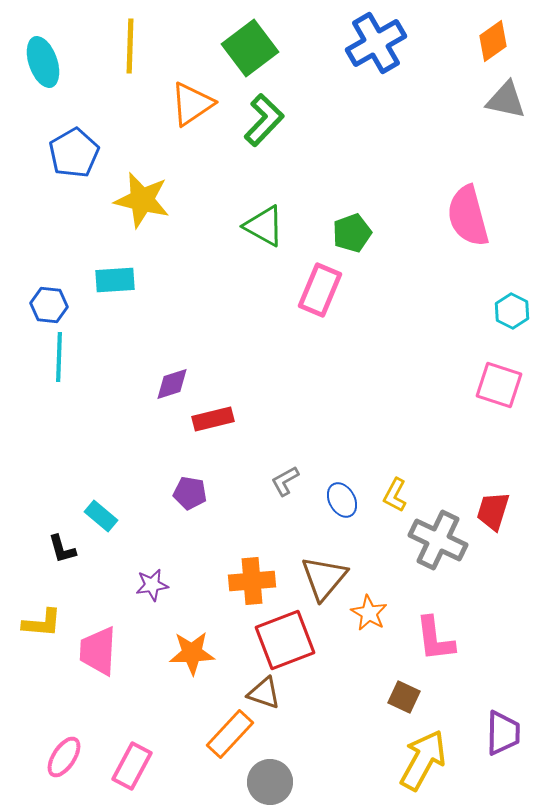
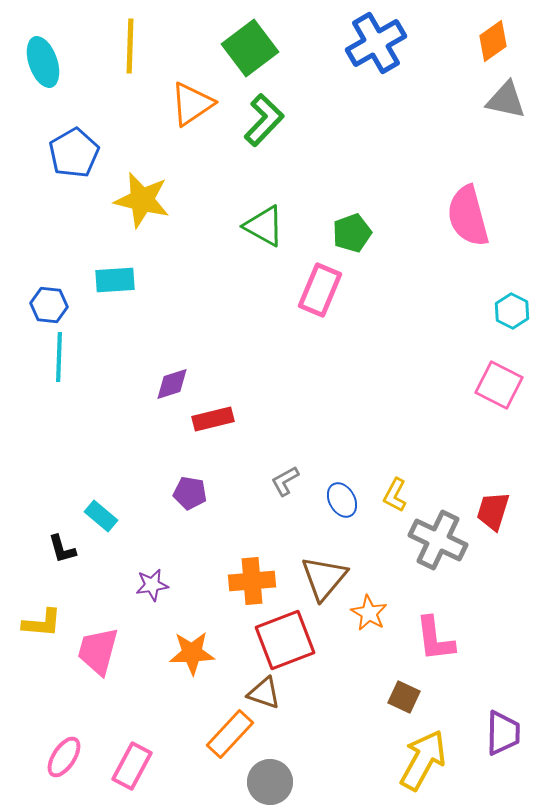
pink square at (499, 385): rotated 9 degrees clockwise
pink trapezoid at (98, 651): rotated 12 degrees clockwise
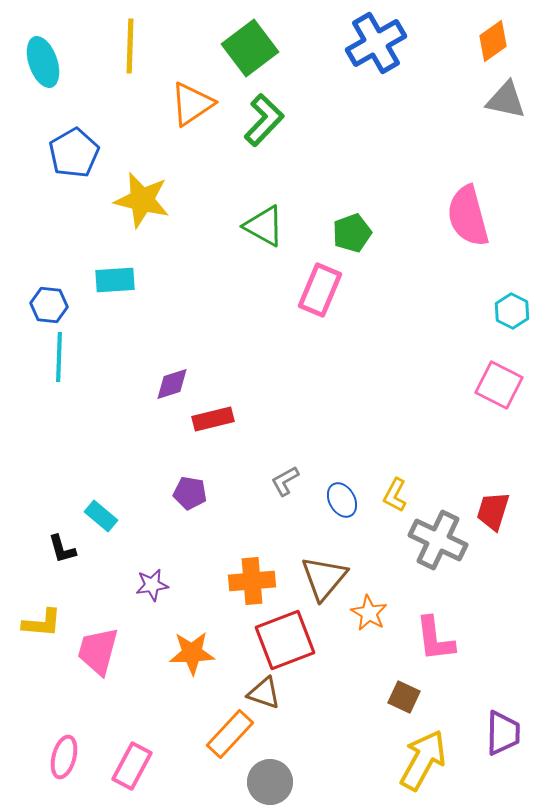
pink ellipse at (64, 757): rotated 18 degrees counterclockwise
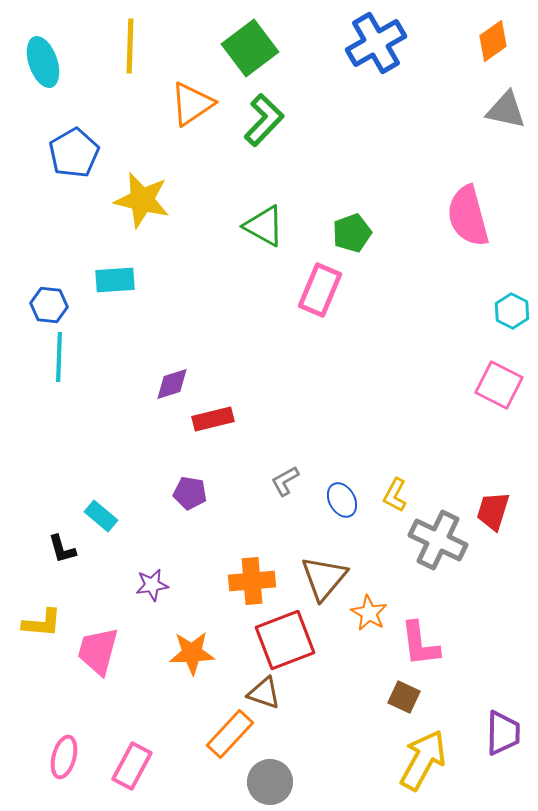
gray triangle at (506, 100): moved 10 px down
pink L-shape at (435, 639): moved 15 px left, 5 px down
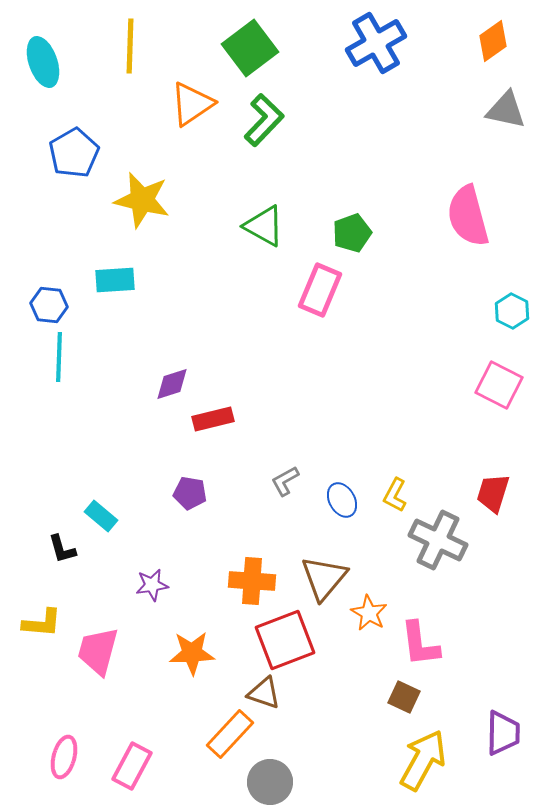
red trapezoid at (493, 511): moved 18 px up
orange cross at (252, 581): rotated 9 degrees clockwise
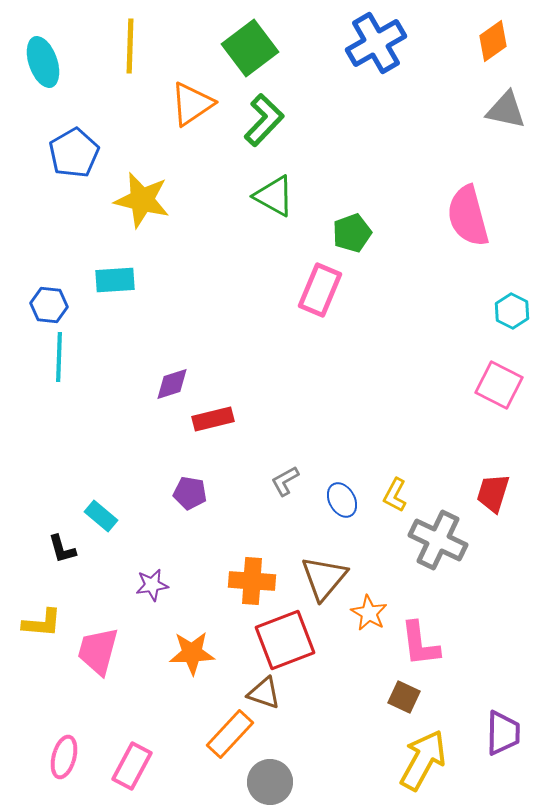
green triangle at (264, 226): moved 10 px right, 30 px up
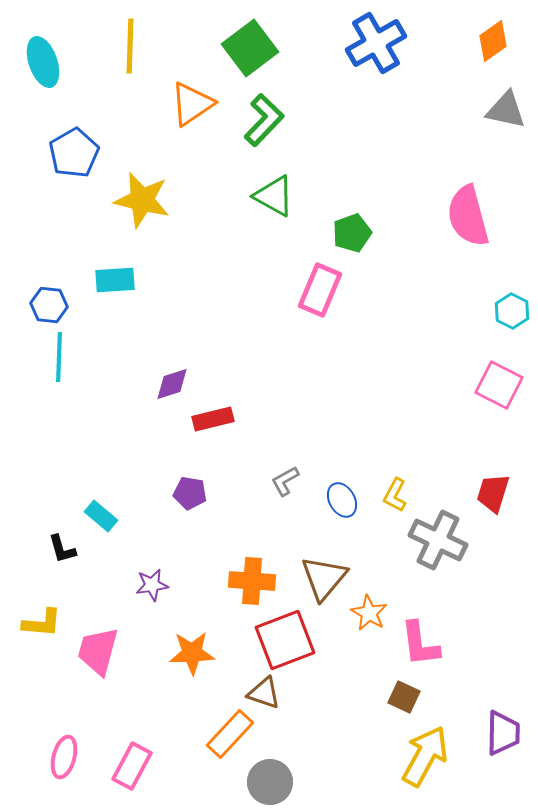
yellow arrow at (423, 760): moved 2 px right, 4 px up
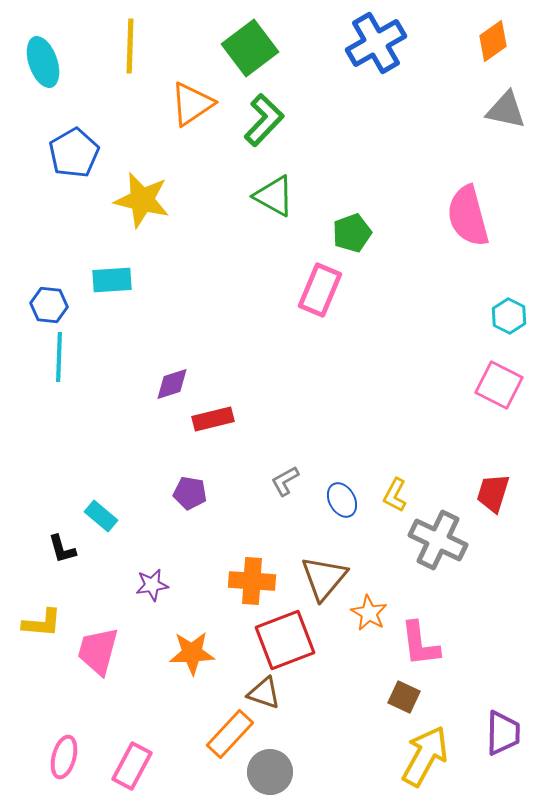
cyan rectangle at (115, 280): moved 3 px left
cyan hexagon at (512, 311): moved 3 px left, 5 px down
gray circle at (270, 782): moved 10 px up
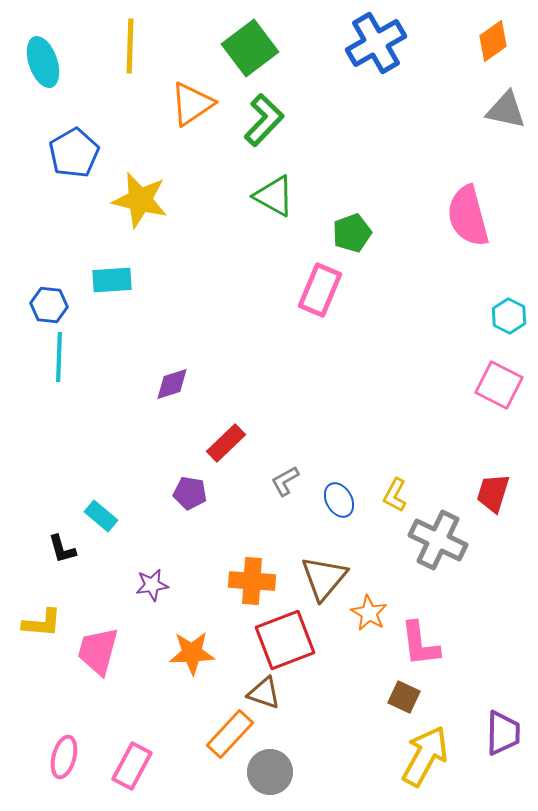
yellow star at (142, 200): moved 2 px left
red rectangle at (213, 419): moved 13 px right, 24 px down; rotated 30 degrees counterclockwise
blue ellipse at (342, 500): moved 3 px left
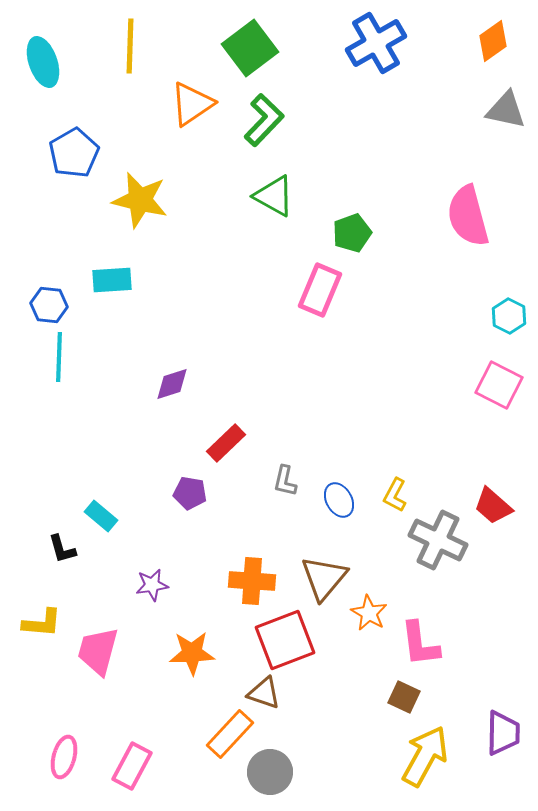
gray L-shape at (285, 481): rotated 48 degrees counterclockwise
red trapezoid at (493, 493): moved 13 px down; rotated 66 degrees counterclockwise
